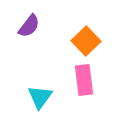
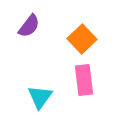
orange square: moved 4 px left, 2 px up
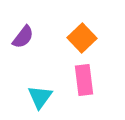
purple semicircle: moved 6 px left, 11 px down
orange square: moved 1 px up
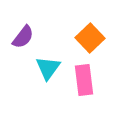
orange square: moved 8 px right
cyan triangle: moved 8 px right, 29 px up
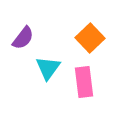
purple semicircle: moved 1 px down
pink rectangle: moved 2 px down
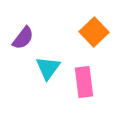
orange square: moved 4 px right, 6 px up
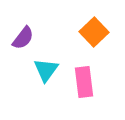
cyan triangle: moved 2 px left, 2 px down
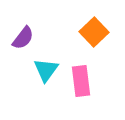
pink rectangle: moved 3 px left, 1 px up
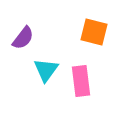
orange square: rotated 32 degrees counterclockwise
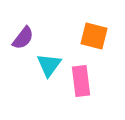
orange square: moved 4 px down
cyan triangle: moved 3 px right, 5 px up
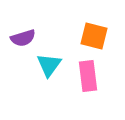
purple semicircle: rotated 35 degrees clockwise
pink rectangle: moved 7 px right, 5 px up
